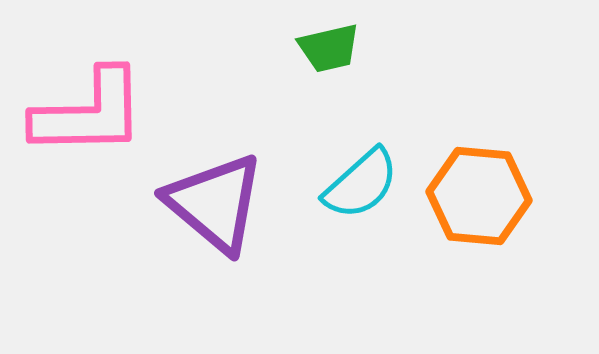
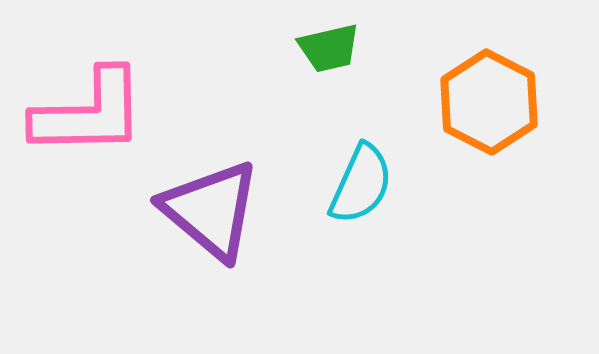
cyan semicircle: rotated 24 degrees counterclockwise
orange hexagon: moved 10 px right, 94 px up; rotated 22 degrees clockwise
purple triangle: moved 4 px left, 7 px down
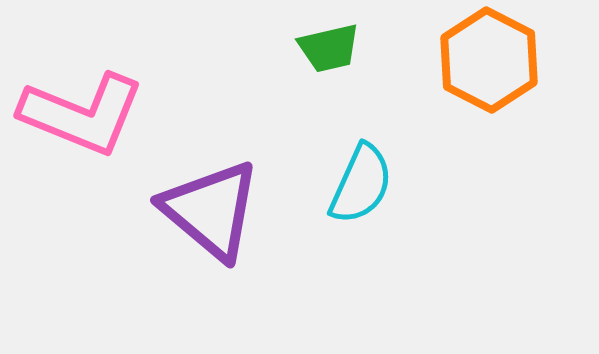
orange hexagon: moved 42 px up
pink L-shape: moved 7 px left, 1 px down; rotated 23 degrees clockwise
